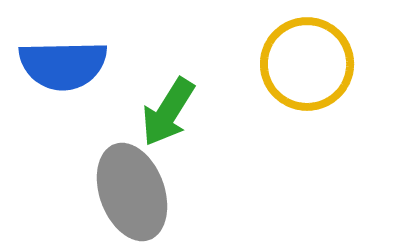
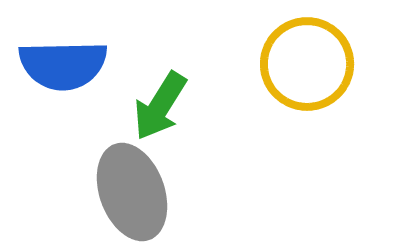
green arrow: moved 8 px left, 6 px up
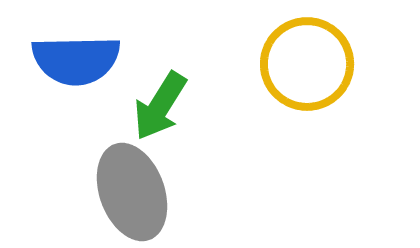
blue semicircle: moved 13 px right, 5 px up
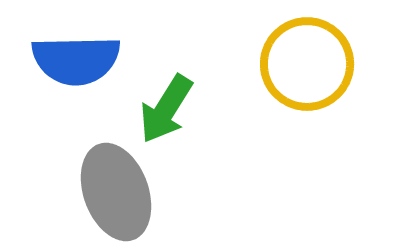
green arrow: moved 6 px right, 3 px down
gray ellipse: moved 16 px left
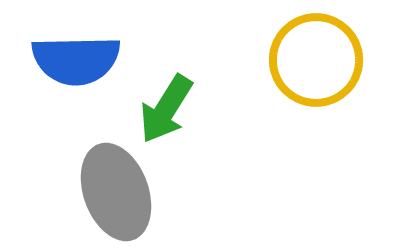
yellow circle: moved 9 px right, 4 px up
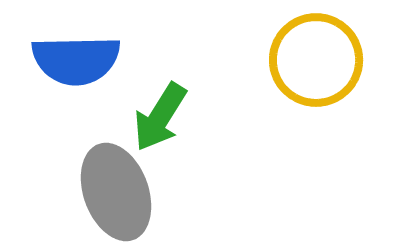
green arrow: moved 6 px left, 8 px down
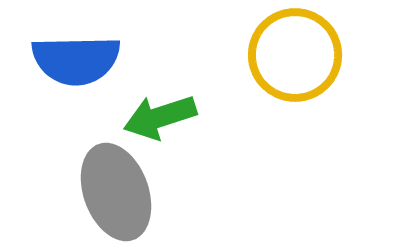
yellow circle: moved 21 px left, 5 px up
green arrow: rotated 40 degrees clockwise
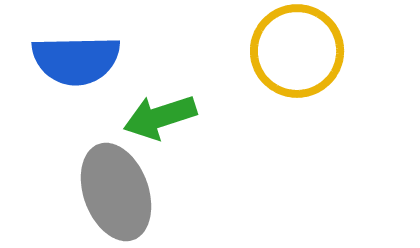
yellow circle: moved 2 px right, 4 px up
